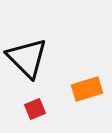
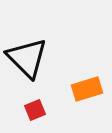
red square: moved 1 px down
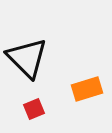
red square: moved 1 px left, 1 px up
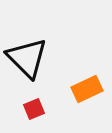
orange rectangle: rotated 8 degrees counterclockwise
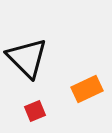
red square: moved 1 px right, 2 px down
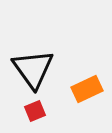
black triangle: moved 6 px right, 11 px down; rotated 9 degrees clockwise
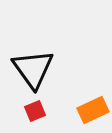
orange rectangle: moved 6 px right, 21 px down
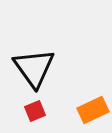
black triangle: moved 1 px right, 1 px up
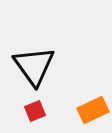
black triangle: moved 2 px up
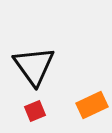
orange rectangle: moved 1 px left, 5 px up
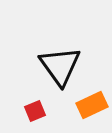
black triangle: moved 26 px right
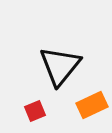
black triangle: rotated 15 degrees clockwise
